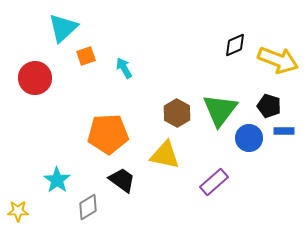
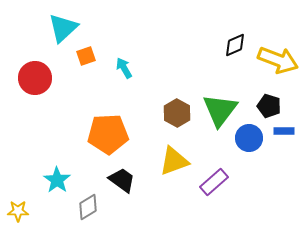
yellow triangle: moved 9 px right, 6 px down; rotated 32 degrees counterclockwise
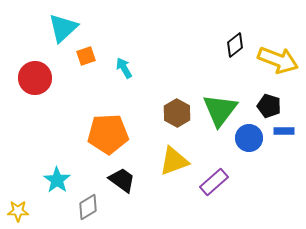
black diamond: rotated 15 degrees counterclockwise
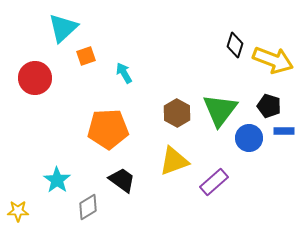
black diamond: rotated 35 degrees counterclockwise
yellow arrow: moved 5 px left
cyan arrow: moved 5 px down
orange pentagon: moved 5 px up
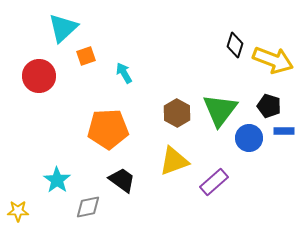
red circle: moved 4 px right, 2 px up
gray diamond: rotated 20 degrees clockwise
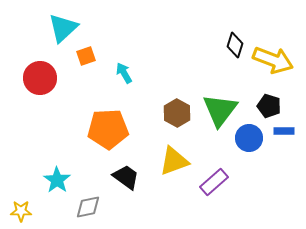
red circle: moved 1 px right, 2 px down
black trapezoid: moved 4 px right, 3 px up
yellow star: moved 3 px right
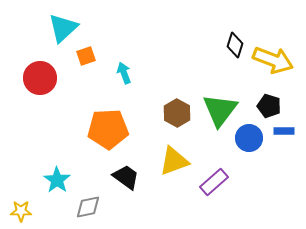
cyan arrow: rotated 10 degrees clockwise
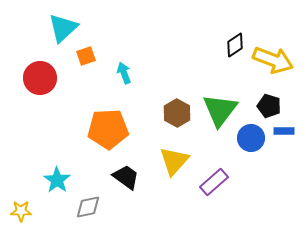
black diamond: rotated 40 degrees clockwise
blue circle: moved 2 px right
yellow triangle: rotated 28 degrees counterclockwise
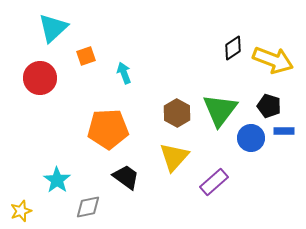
cyan triangle: moved 10 px left
black diamond: moved 2 px left, 3 px down
yellow triangle: moved 4 px up
yellow star: rotated 20 degrees counterclockwise
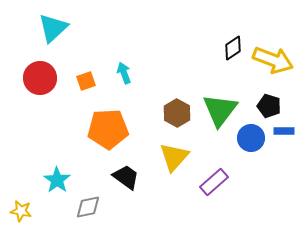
orange square: moved 25 px down
yellow star: rotated 30 degrees clockwise
